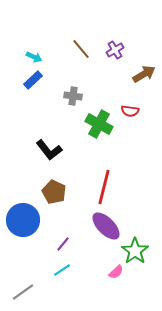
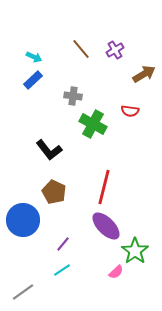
green cross: moved 6 px left
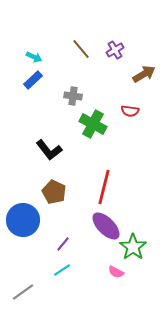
green star: moved 2 px left, 4 px up
pink semicircle: rotated 70 degrees clockwise
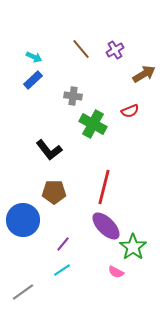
red semicircle: rotated 30 degrees counterclockwise
brown pentagon: rotated 25 degrees counterclockwise
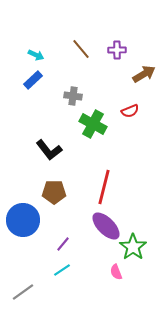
purple cross: moved 2 px right; rotated 30 degrees clockwise
cyan arrow: moved 2 px right, 2 px up
pink semicircle: rotated 42 degrees clockwise
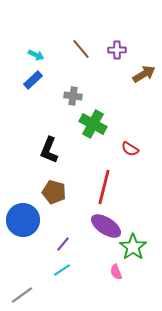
red semicircle: moved 38 px down; rotated 54 degrees clockwise
black L-shape: rotated 60 degrees clockwise
brown pentagon: rotated 15 degrees clockwise
purple ellipse: rotated 12 degrees counterclockwise
gray line: moved 1 px left, 3 px down
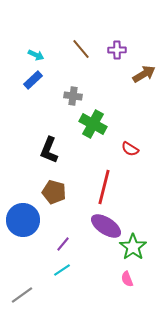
pink semicircle: moved 11 px right, 7 px down
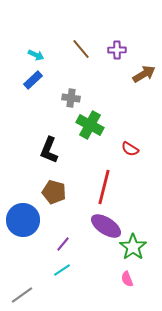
gray cross: moved 2 px left, 2 px down
green cross: moved 3 px left, 1 px down
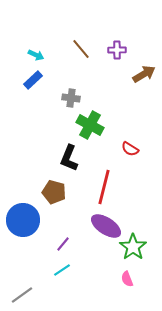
black L-shape: moved 20 px right, 8 px down
